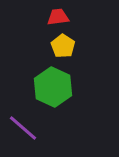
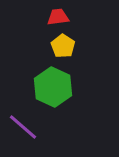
purple line: moved 1 px up
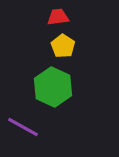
purple line: rotated 12 degrees counterclockwise
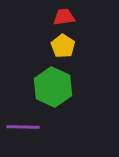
red trapezoid: moved 6 px right
purple line: rotated 28 degrees counterclockwise
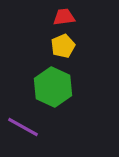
yellow pentagon: rotated 15 degrees clockwise
purple line: rotated 28 degrees clockwise
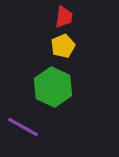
red trapezoid: rotated 105 degrees clockwise
